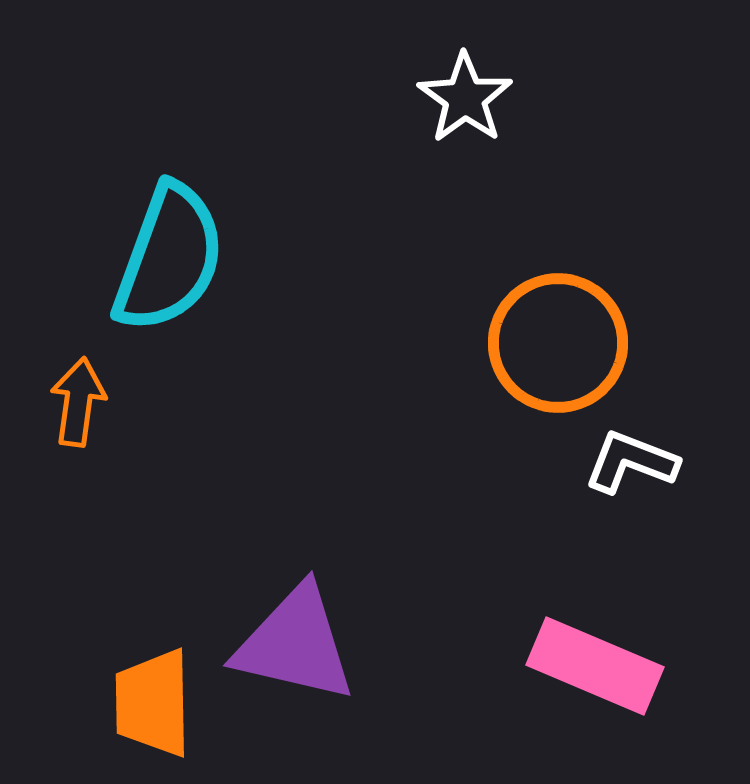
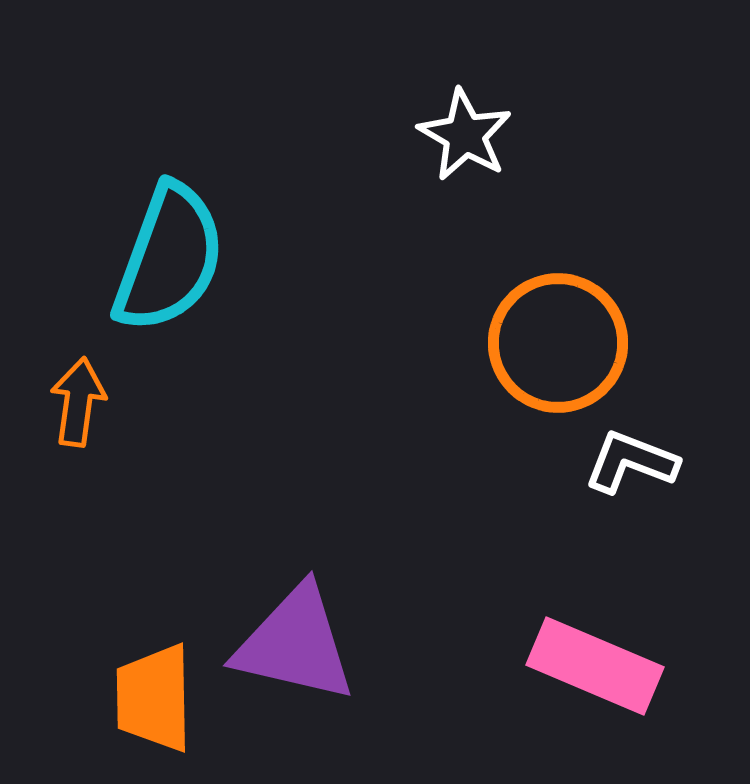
white star: moved 37 px down; rotated 6 degrees counterclockwise
orange trapezoid: moved 1 px right, 5 px up
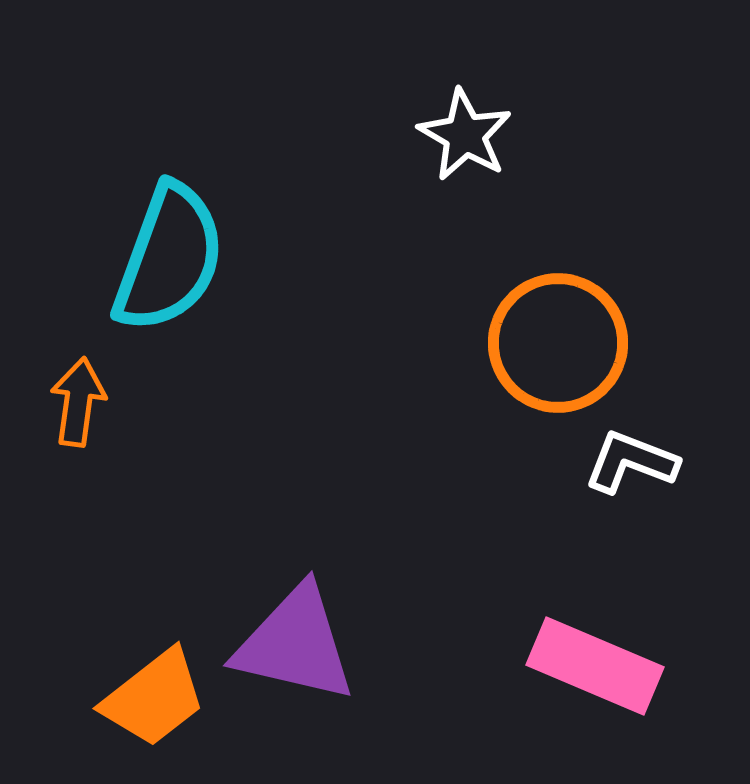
orange trapezoid: rotated 127 degrees counterclockwise
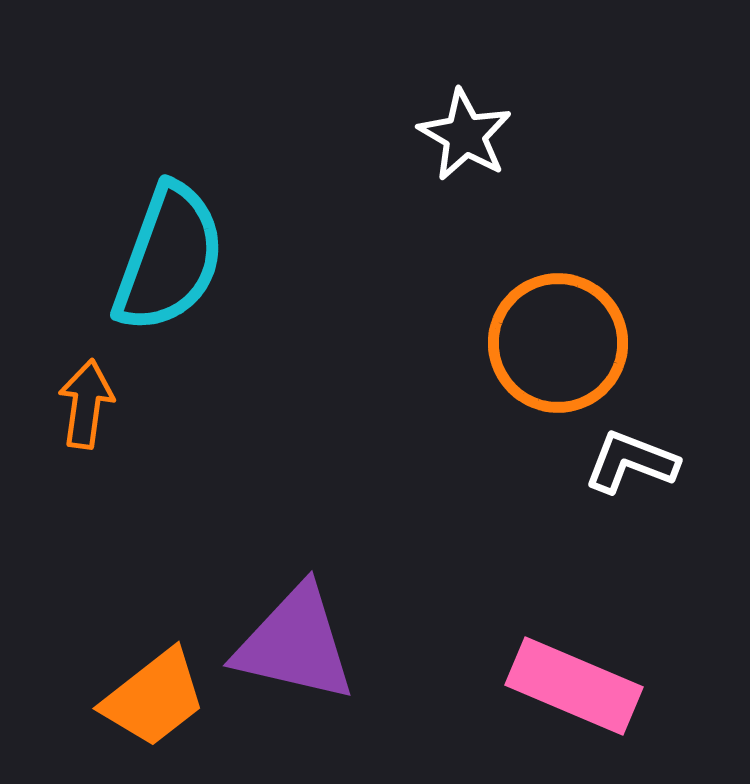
orange arrow: moved 8 px right, 2 px down
pink rectangle: moved 21 px left, 20 px down
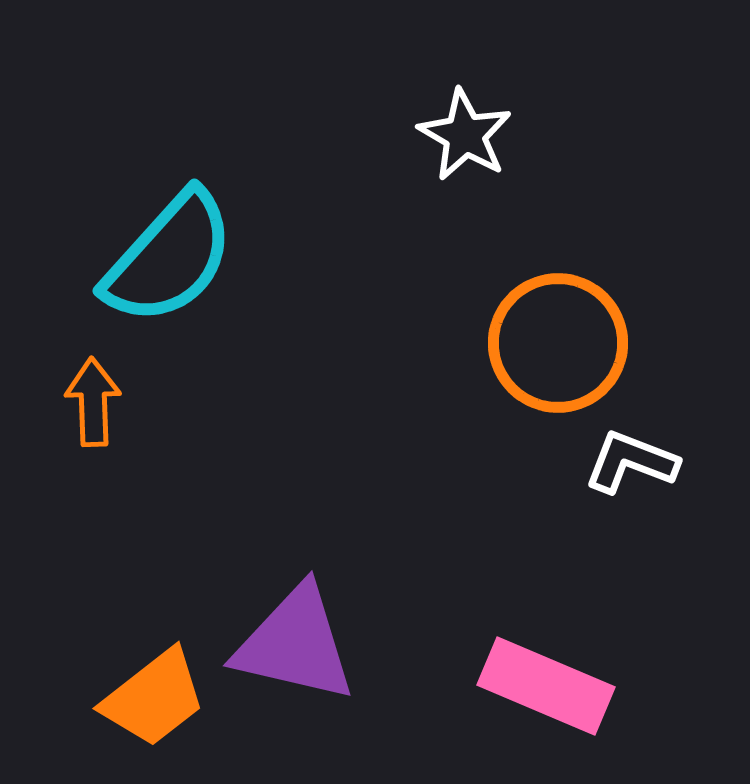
cyan semicircle: rotated 22 degrees clockwise
orange arrow: moved 7 px right, 2 px up; rotated 10 degrees counterclockwise
pink rectangle: moved 28 px left
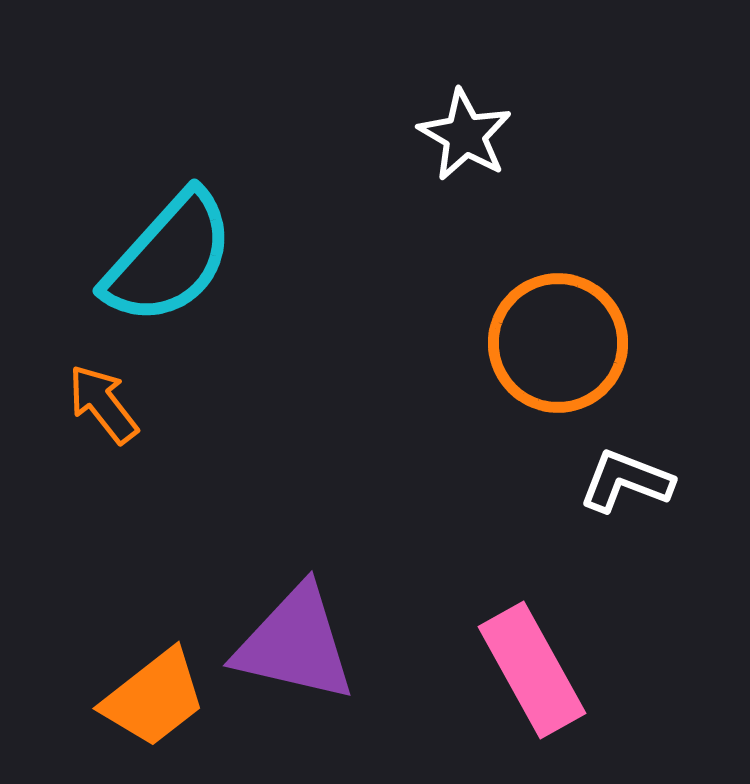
orange arrow: moved 10 px right, 2 px down; rotated 36 degrees counterclockwise
white L-shape: moved 5 px left, 19 px down
pink rectangle: moved 14 px left, 16 px up; rotated 38 degrees clockwise
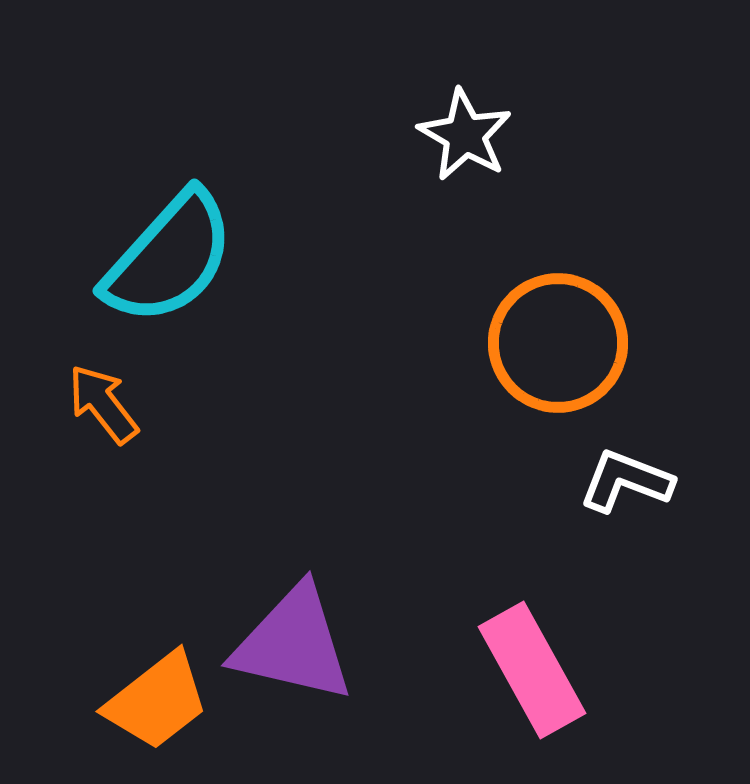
purple triangle: moved 2 px left
orange trapezoid: moved 3 px right, 3 px down
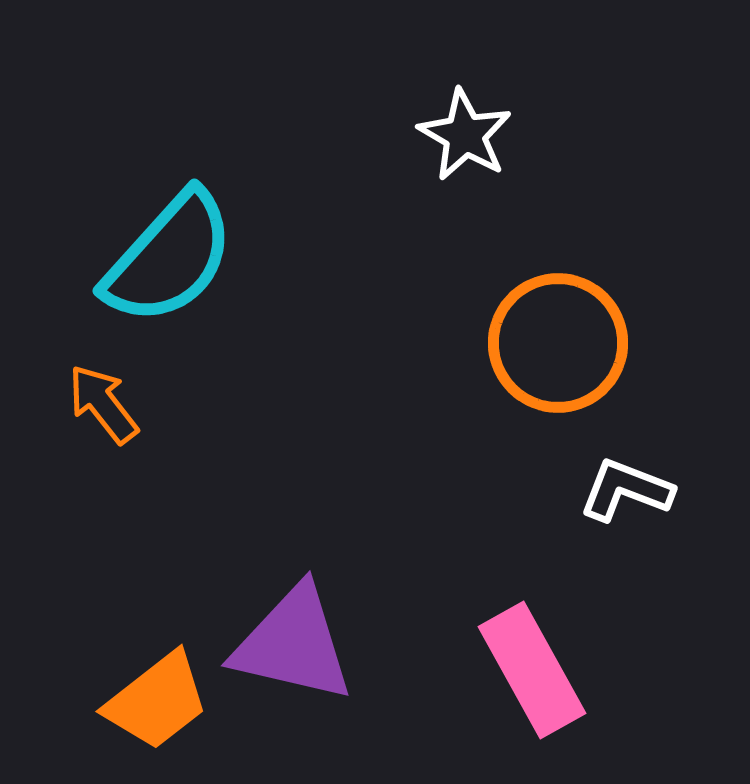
white L-shape: moved 9 px down
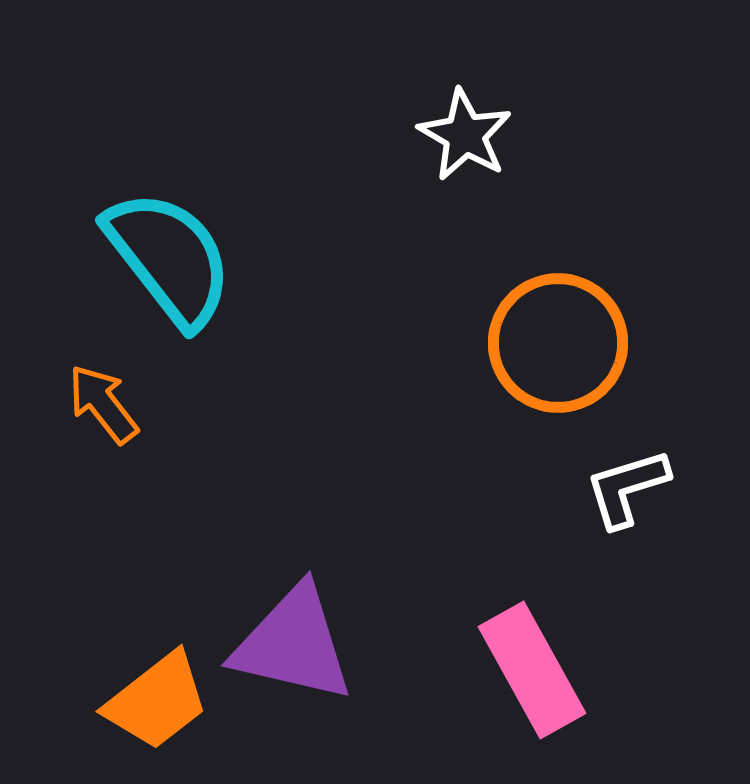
cyan semicircle: rotated 80 degrees counterclockwise
white L-shape: moved 1 px right, 2 px up; rotated 38 degrees counterclockwise
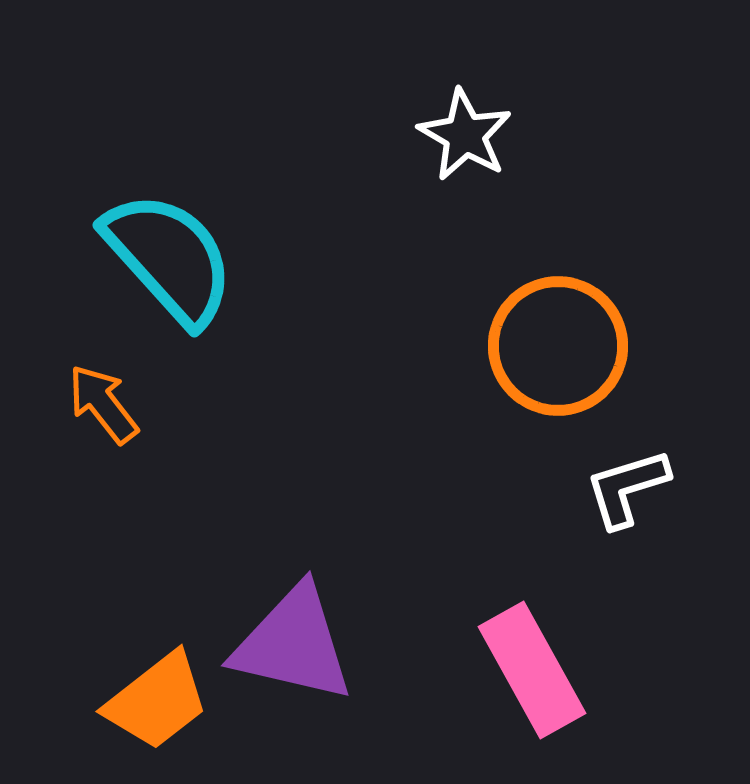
cyan semicircle: rotated 4 degrees counterclockwise
orange circle: moved 3 px down
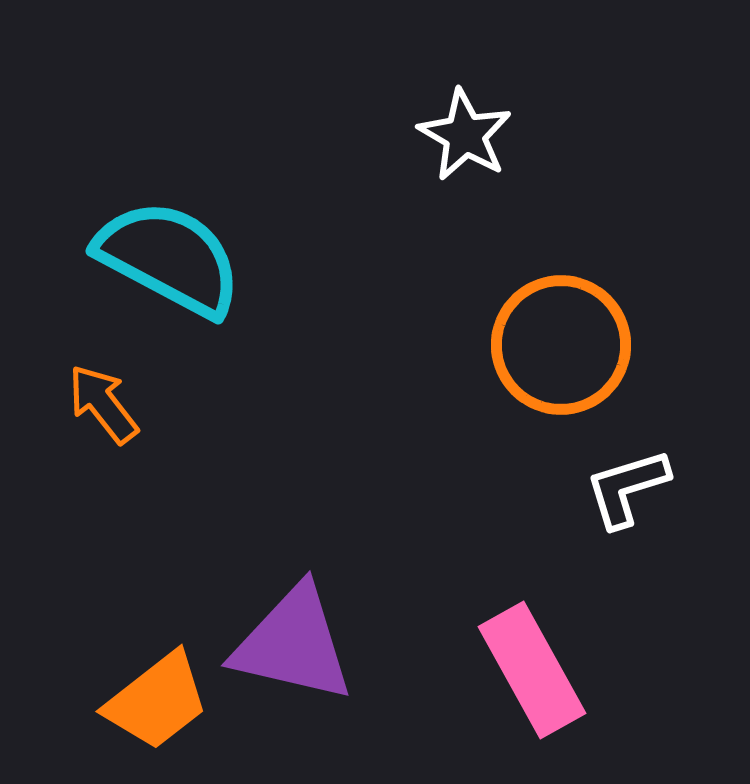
cyan semicircle: rotated 20 degrees counterclockwise
orange circle: moved 3 px right, 1 px up
